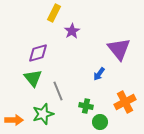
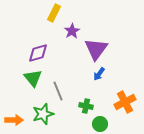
purple triangle: moved 23 px left; rotated 15 degrees clockwise
green circle: moved 2 px down
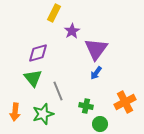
blue arrow: moved 3 px left, 1 px up
orange arrow: moved 1 px right, 8 px up; rotated 96 degrees clockwise
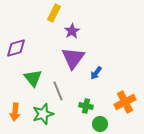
purple triangle: moved 23 px left, 9 px down
purple diamond: moved 22 px left, 5 px up
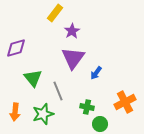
yellow rectangle: moved 1 px right; rotated 12 degrees clockwise
green cross: moved 1 px right, 1 px down
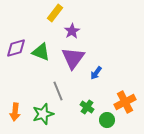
green triangle: moved 8 px right, 26 px up; rotated 30 degrees counterclockwise
green cross: rotated 24 degrees clockwise
green circle: moved 7 px right, 4 px up
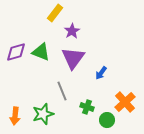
purple diamond: moved 4 px down
blue arrow: moved 5 px right
gray line: moved 4 px right
orange cross: rotated 15 degrees counterclockwise
green cross: rotated 16 degrees counterclockwise
orange arrow: moved 4 px down
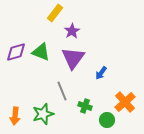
green cross: moved 2 px left, 1 px up
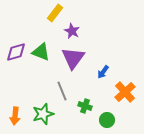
purple star: rotated 14 degrees counterclockwise
blue arrow: moved 2 px right, 1 px up
orange cross: moved 10 px up
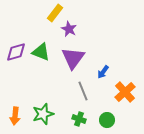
purple star: moved 3 px left, 2 px up
gray line: moved 21 px right
green cross: moved 6 px left, 13 px down
